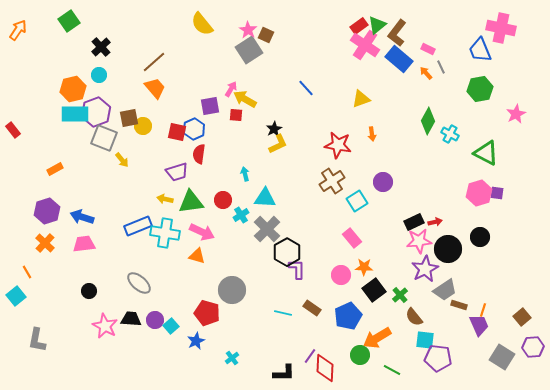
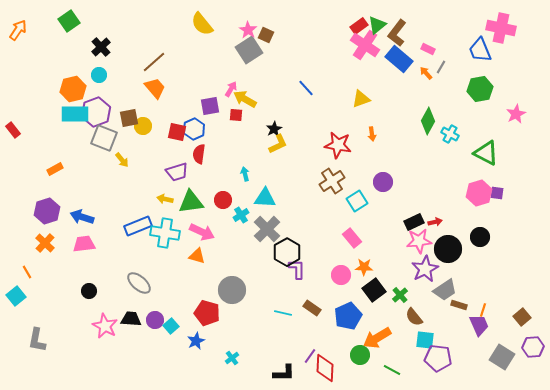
gray line at (441, 67): rotated 56 degrees clockwise
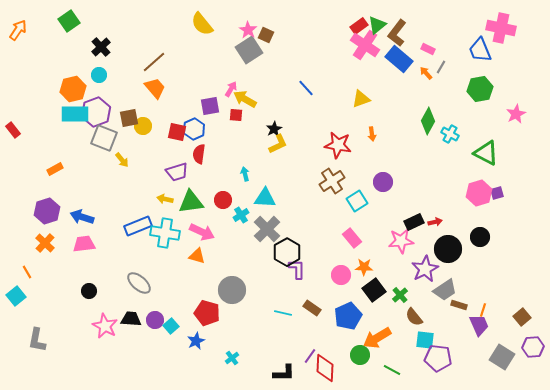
purple square at (497, 193): rotated 24 degrees counterclockwise
pink star at (419, 241): moved 18 px left
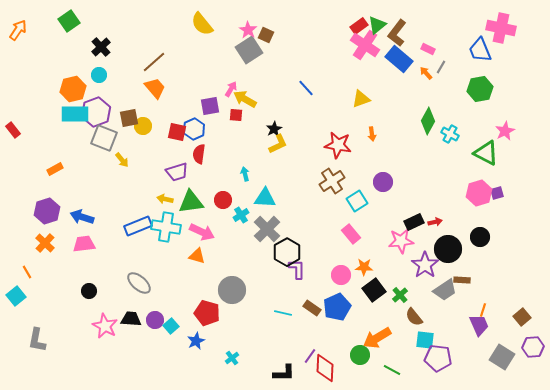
pink star at (516, 114): moved 11 px left, 17 px down
cyan cross at (165, 233): moved 1 px right, 6 px up
pink rectangle at (352, 238): moved 1 px left, 4 px up
purple star at (425, 269): moved 4 px up; rotated 8 degrees counterclockwise
brown rectangle at (459, 305): moved 3 px right, 25 px up; rotated 14 degrees counterclockwise
blue pentagon at (348, 316): moved 11 px left, 9 px up
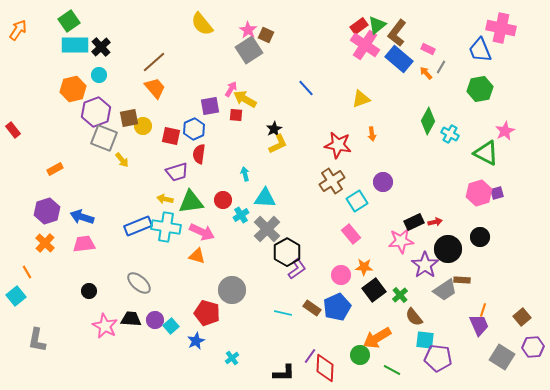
cyan rectangle at (75, 114): moved 69 px up
red square at (177, 132): moved 6 px left, 4 px down
purple L-shape at (297, 269): rotated 55 degrees clockwise
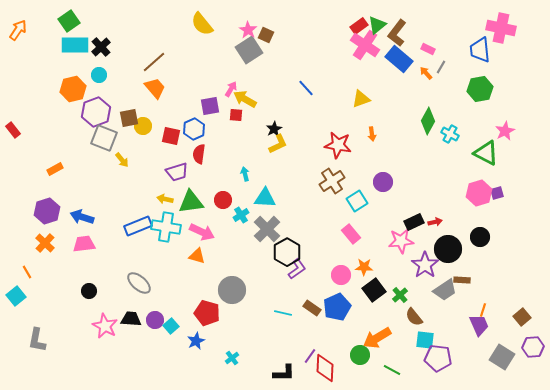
blue trapezoid at (480, 50): rotated 16 degrees clockwise
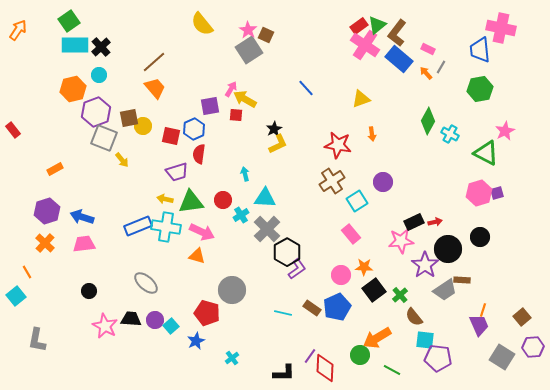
gray ellipse at (139, 283): moved 7 px right
